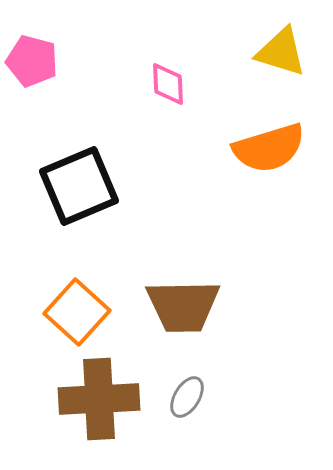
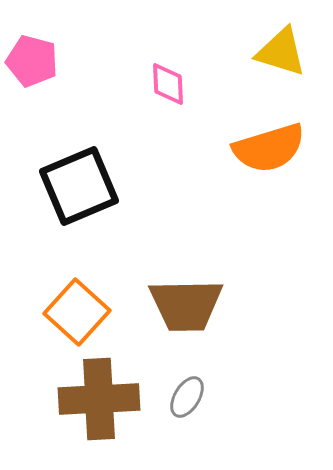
brown trapezoid: moved 3 px right, 1 px up
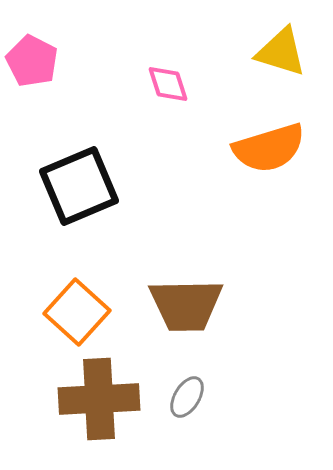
pink pentagon: rotated 12 degrees clockwise
pink diamond: rotated 15 degrees counterclockwise
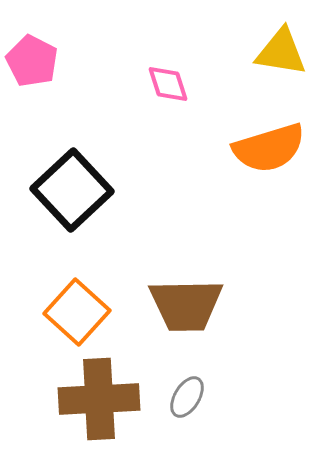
yellow triangle: rotated 8 degrees counterclockwise
black square: moved 7 px left, 4 px down; rotated 20 degrees counterclockwise
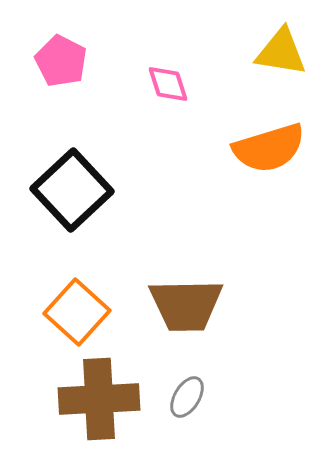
pink pentagon: moved 29 px right
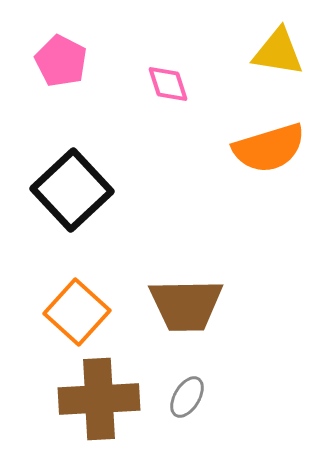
yellow triangle: moved 3 px left
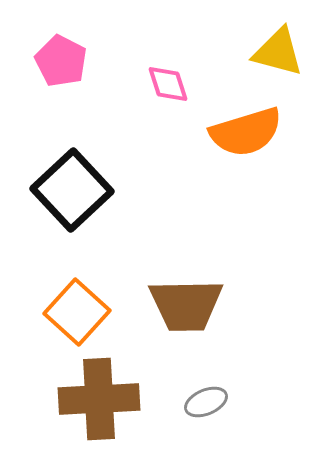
yellow triangle: rotated 6 degrees clockwise
orange semicircle: moved 23 px left, 16 px up
gray ellipse: moved 19 px right, 5 px down; rotated 36 degrees clockwise
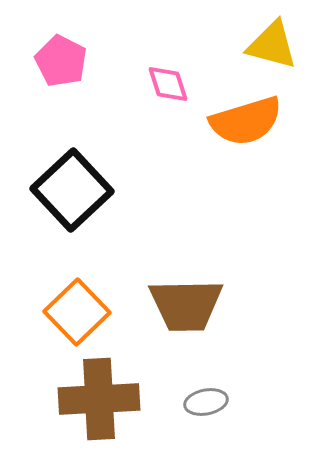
yellow triangle: moved 6 px left, 7 px up
orange semicircle: moved 11 px up
orange square: rotated 4 degrees clockwise
gray ellipse: rotated 12 degrees clockwise
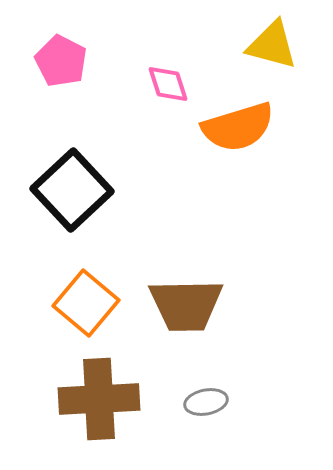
orange semicircle: moved 8 px left, 6 px down
orange square: moved 9 px right, 9 px up; rotated 6 degrees counterclockwise
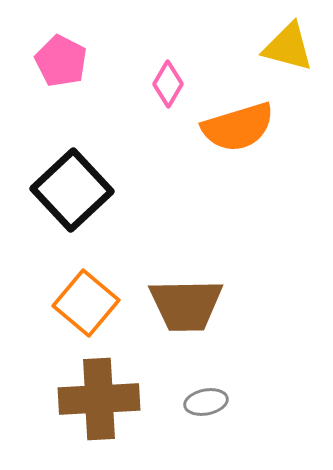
yellow triangle: moved 16 px right, 2 px down
pink diamond: rotated 48 degrees clockwise
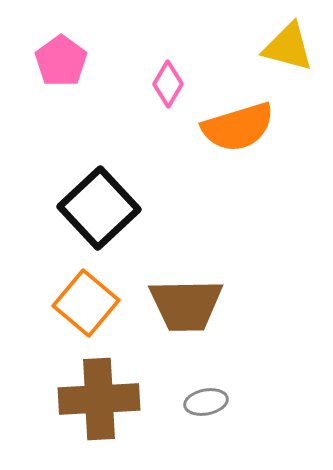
pink pentagon: rotated 9 degrees clockwise
black square: moved 27 px right, 18 px down
